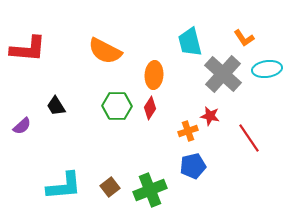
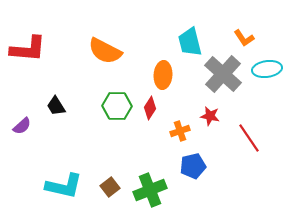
orange ellipse: moved 9 px right
orange cross: moved 8 px left
cyan L-shape: rotated 18 degrees clockwise
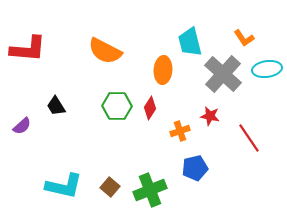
orange ellipse: moved 5 px up
blue pentagon: moved 2 px right, 2 px down
brown square: rotated 12 degrees counterclockwise
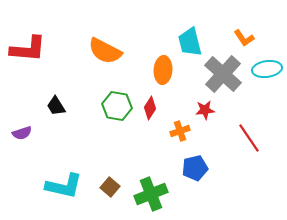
green hexagon: rotated 8 degrees clockwise
red star: moved 5 px left, 6 px up; rotated 18 degrees counterclockwise
purple semicircle: moved 7 px down; rotated 24 degrees clockwise
green cross: moved 1 px right, 4 px down
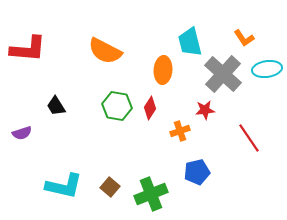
blue pentagon: moved 2 px right, 4 px down
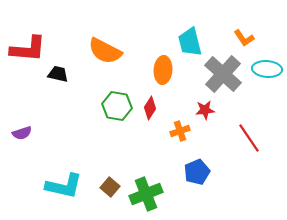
cyan ellipse: rotated 12 degrees clockwise
black trapezoid: moved 2 px right, 32 px up; rotated 135 degrees clockwise
blue pentagon: rotated 10 degrees counterclockwise
green cross: moved 5 px left
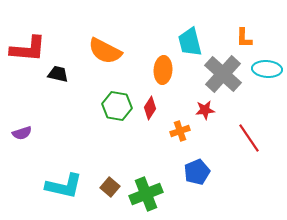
orange L-shape: rotated 35 degrees clockwise
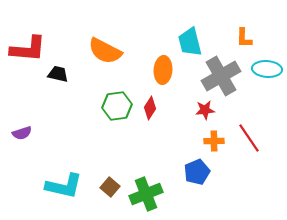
gray cross: moved 2 px left, 2 px down; rotated 18 degrees clockwise
green hexagon: rotated 16 degrees counterclockwise
orange cross: moved 34 px right, 10 px down; rotated 18 degrees clockwise
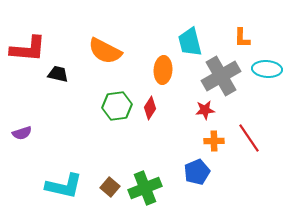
orange L-shape: moved 2 px left
green cross: moved 1 px left, 6 px up
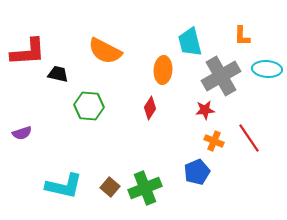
orange L-shape: moved 2 px up
red L-shape: moved 3 px down; rotated 9 degrees counterclockwise
green hexagon: moved 28 px left; rotated 12 degrees clockwise
orange cross: rotated 24 degrees clockwise
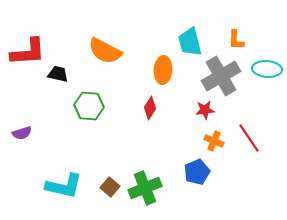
orange L-shape: moved 6 px left, 4 px down
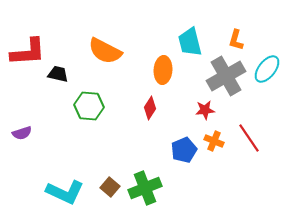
orange L-shape: rotated 15 degrees clockwise
cyan ellipse: rotated 56 degrees counterclockwise
gray cross: moved 5 px right
blue pentagon: moved 13 px left, 22 px up
cyan L-shape: moved 1 px right, 6 px down; rotated 12 degrees clockwise
